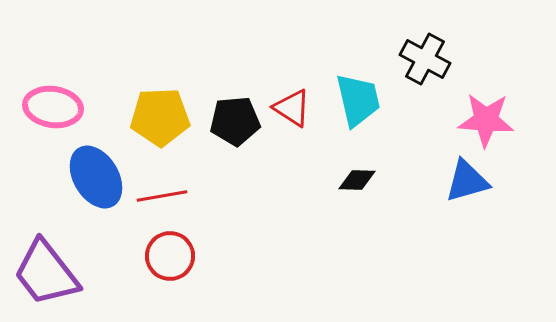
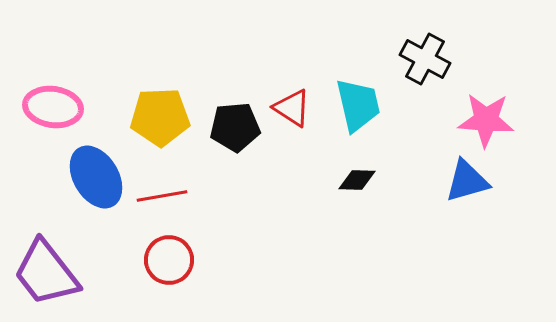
cyan trapezoid: moved 5 px down
black pentagon: moved 6 px down
red circle: moved 1 px left, 4 px down
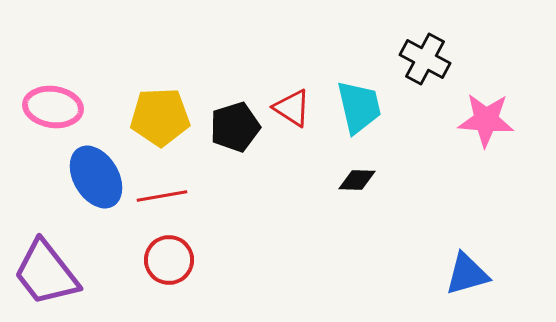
cyan trapezoid: moved 1 px right, 2 px down
black pentagon: rotated 12 degrees counterclockwise
blue triangle: moved 93 px down
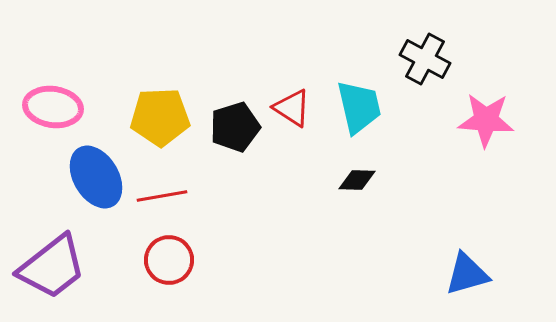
purple trapezoid: moved 6 px right, 6 px up; rotated 90 degrees counterclockwise
